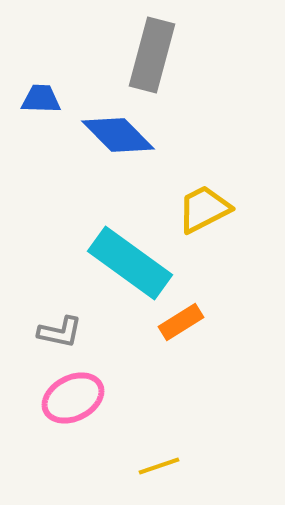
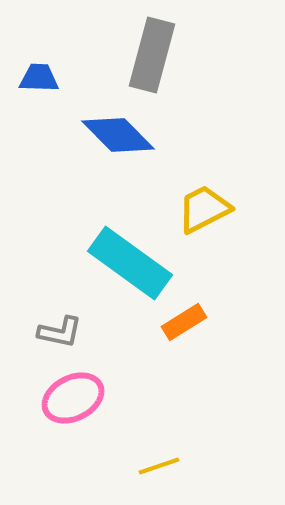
blue trapezoid: moved 2 px left, 21 px up
orange rectangle: moved 3 px right
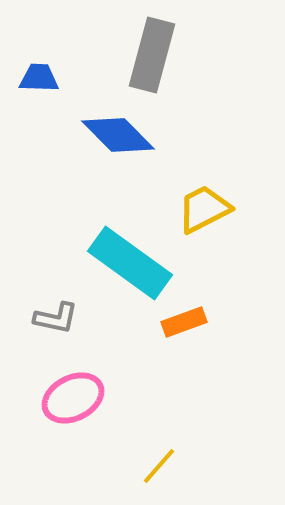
orange rectangle: rotated 12 degrees clockwise
gray L-shape: moved 4 px left, 14 px up
yellow line: rotated 30 degrees counterclockwise
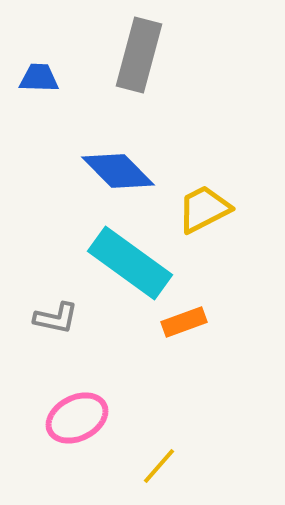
gray rectangle: moved 13 px left
blue diamond: moved 36 px down
pink ellipse: moved 4 px right, 20 px down
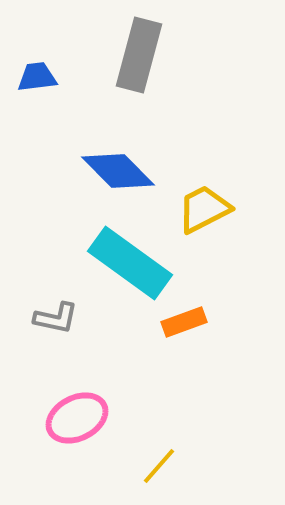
blue trapezoid: moved 2 px left, 1 px up; rotated 9 degrees counterclockwise
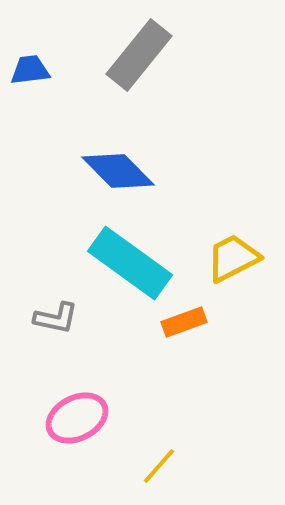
gray rectangle: rotated 24 degrees clockwise
blue trapezoid: moved 7 px left, 7 px up
yellow trapezoid: moved 29 px right, 49 px down
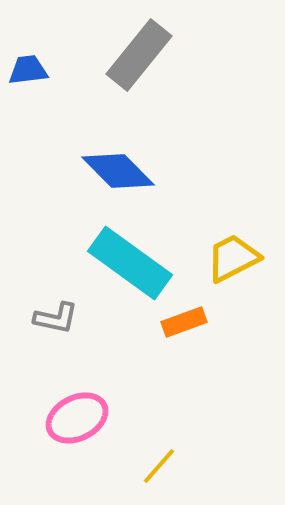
blue trapezoid: moved 2 px left
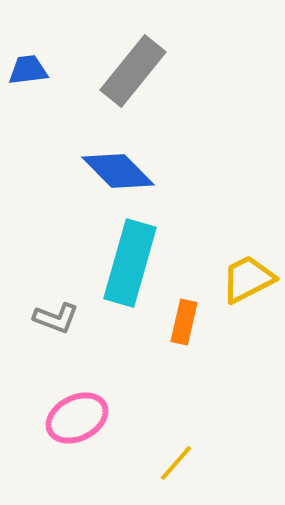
gray rectangle: moved 6 px left, 16 px down
yellow trapezoid: moved 15 px right, 21 px down
cyan rectangle: rotated 70 degrees clockwise
gray L-shape: rotated 9 degrees clockwise
orange rectangle: rotated 57 degrees counterclockwise
yellow line: moved 17 px right, 3 px up
